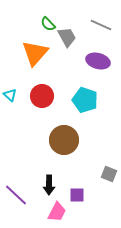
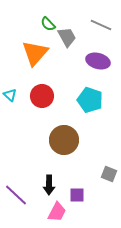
cyan pentagon: moved 5 px right
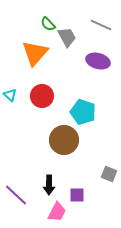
cyan pentagon: moved 7 px left, 12 px down
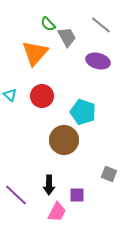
gray line: rotated 15 degrees clockwise
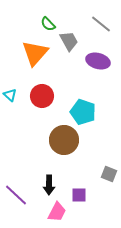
gray line: moved 1 px up
gray trapezoid: moved 2 px right, 4 px down
purple square: moved 2 px right
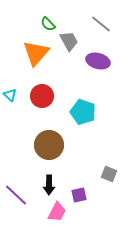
orange triangle: moved 1 px right
brown circle: moved 15 px left, 5 px down
purple square: rotated 14 degrees counterclockwise
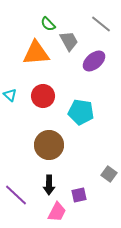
orange triangle: rotated 44 degrees clockwise
purple ellipse: moved 4 px left; rotated 55 degrees counterclockwise
red circle: moved 1 px right
cyan pentagon: moved 2 px left; rotated 10 degrees counterclockwise
gray square: rotated 14 degrees clockwise
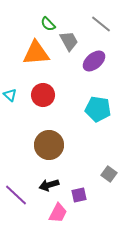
red circle: moved 1 px up
cyan pentagon: moved 17 px right, 3 px up
black arrow: rotated 72 degrees clockwise
pink trapezoid: moved 1 px right, 1 px down
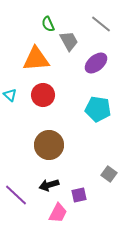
green semicircle: rotated 21 degrees clockwise
orange triangle: moved 6 px down
purple ellipse: moved 2 px right, 2 px down
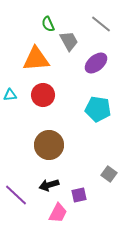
cyan triangle: rotated 48 degrees counterclockwise
